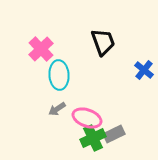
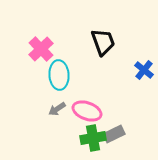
pink ellipse: moved 7 px up
green cross: rotated 15 degrees clockwise
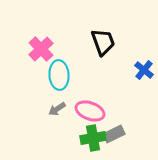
pink ellipse: moved 3 px right
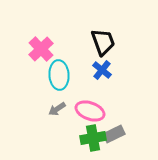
blue cross: moved 42 px left
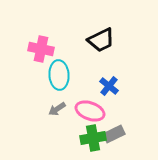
black trapezoid: moved 2 px left, 2 px up; rotated 84 degrees clockwise
pink cross: rotated 35 degrees counterclockwise
blue cross: moved 7 px right, 16 px down
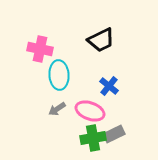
pink cross: moved 1 px left
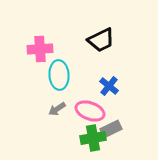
pink cross: rotated 15 degrees counterclockwise
gray rectangle: moved 3 px left, 5 px up
